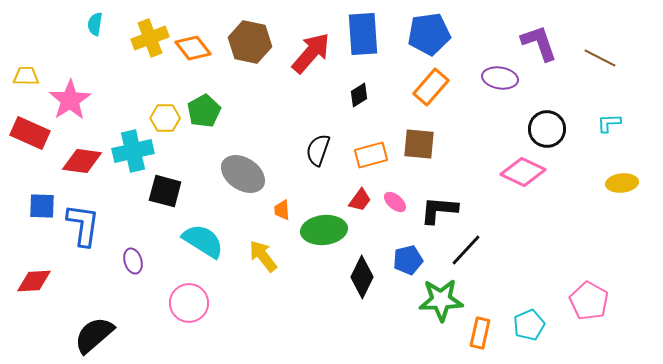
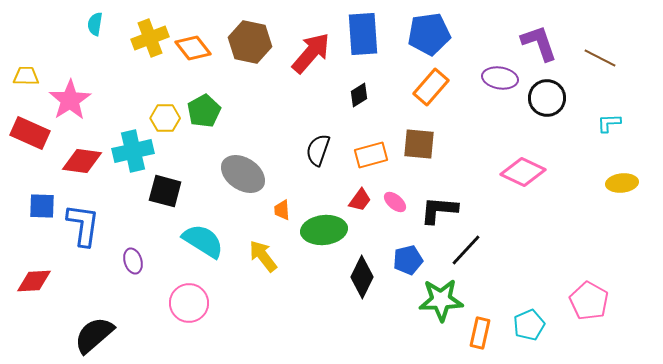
black circle at (547, 129): moved 31 px up
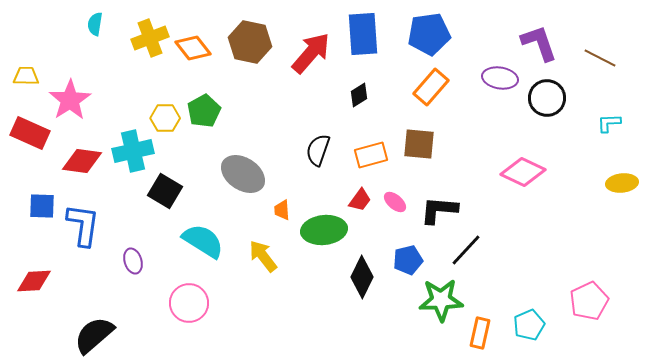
black square at (165, 191): rotated 16 degrees clockwise
pink pentagon at (589, 301): rotated 18 degrees clockwise
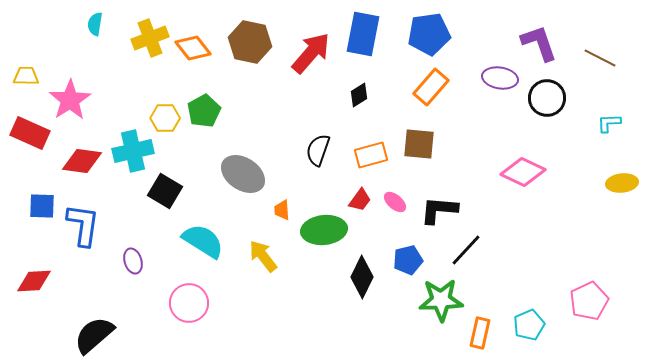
blue rectangle at (363, 34): rotated 15 degrees clockwise
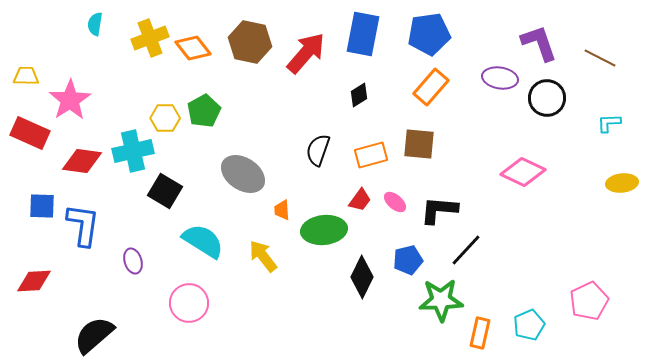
red arrow at (311, 53): moved 5 px left
